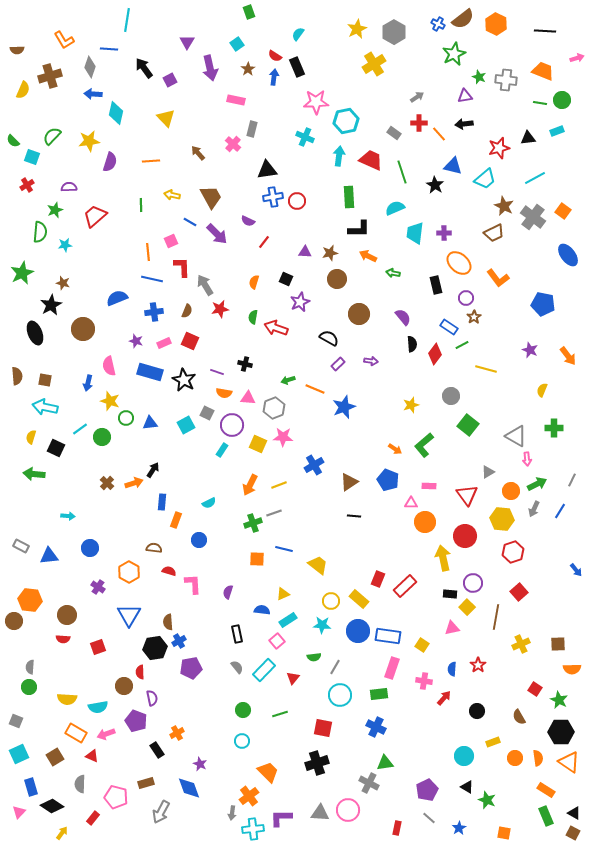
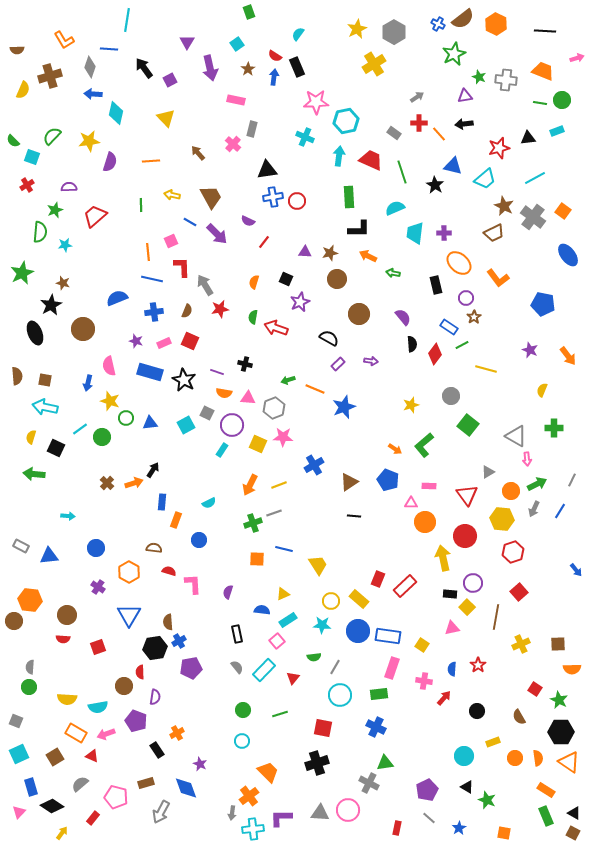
blue circle at (90, 548): moved 6 px right
yellow trapezoid at (318, 565): rotated 20 degrees clockwise
purple semicircle at (152, 698): moved 3 px right, 1 px up; rotated 21 degrees clockwise
gray semicircle at (80, 784): rotated 48 degrees clockwise
blue diamond at (189, 788): moved 3 px left
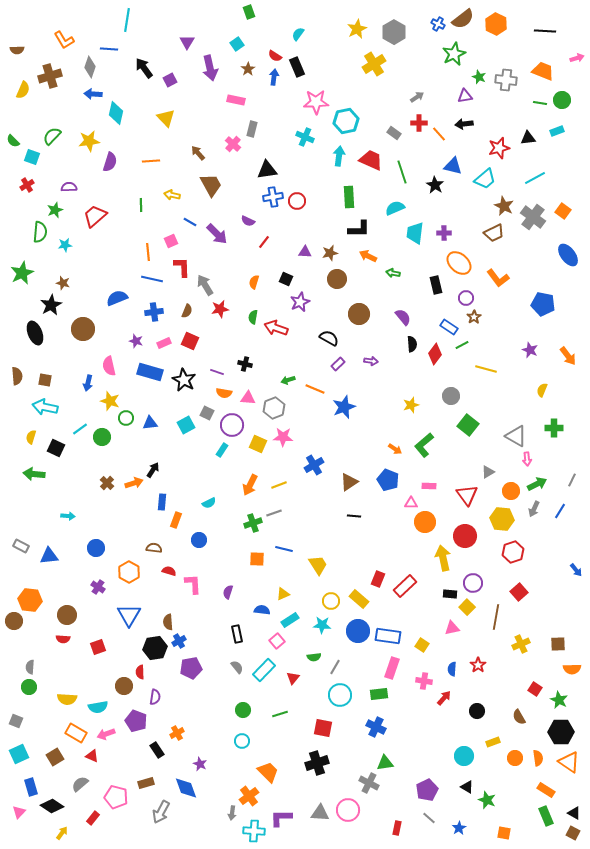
brown trapezoid at (211, 197): moved 12 px up
cyan rectangle at (288, 620): moved 2 px right
cyan cross at (253, 829): moved 1 px right, 2 px down; rotated 10 degrees clockwise
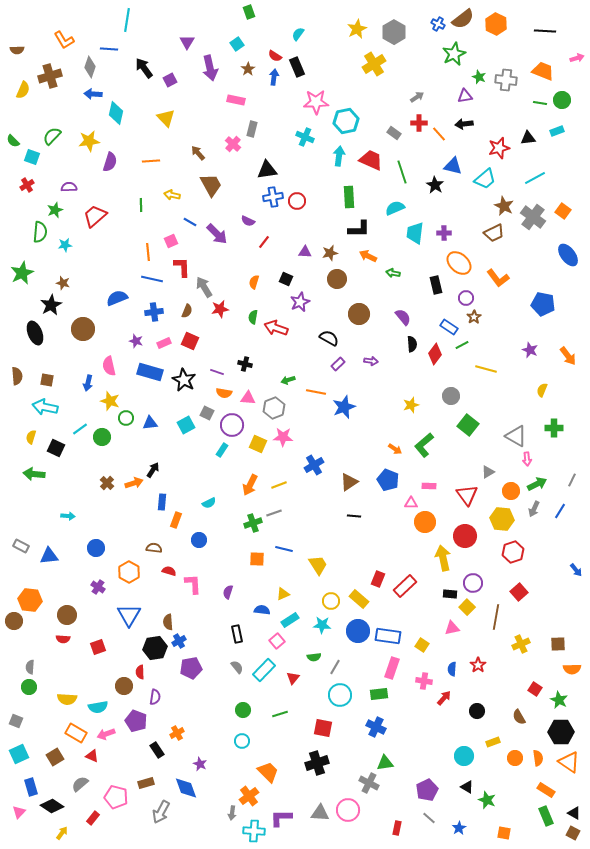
gray arrow at (205, 285): moved 1 px left, 2 px down
brown square at (45, 380): moved 2 px right
orange line at (315, 389): moved 1 px right, 3 px down; rotated 12 degrees counterclockwise
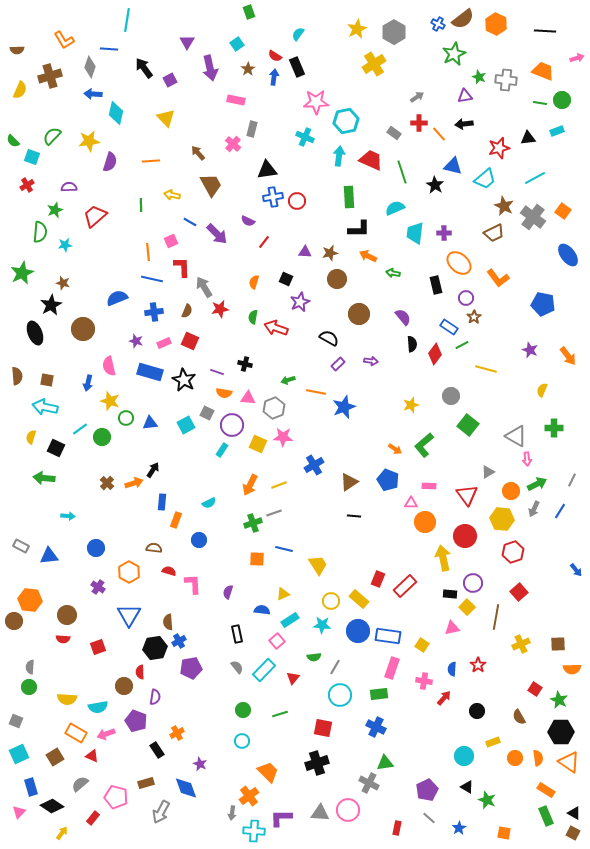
yellow semicircle at (23, 90): moved 3 px left
green arrow at (34, 474): moved 10 px right, 4 px down
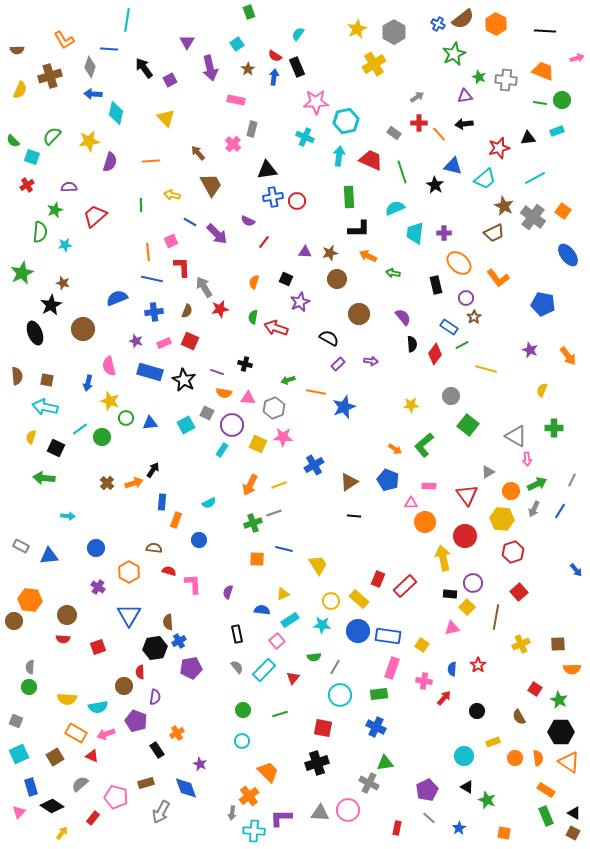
yellow star at (411, 405): rotated 14 degrees clockwise
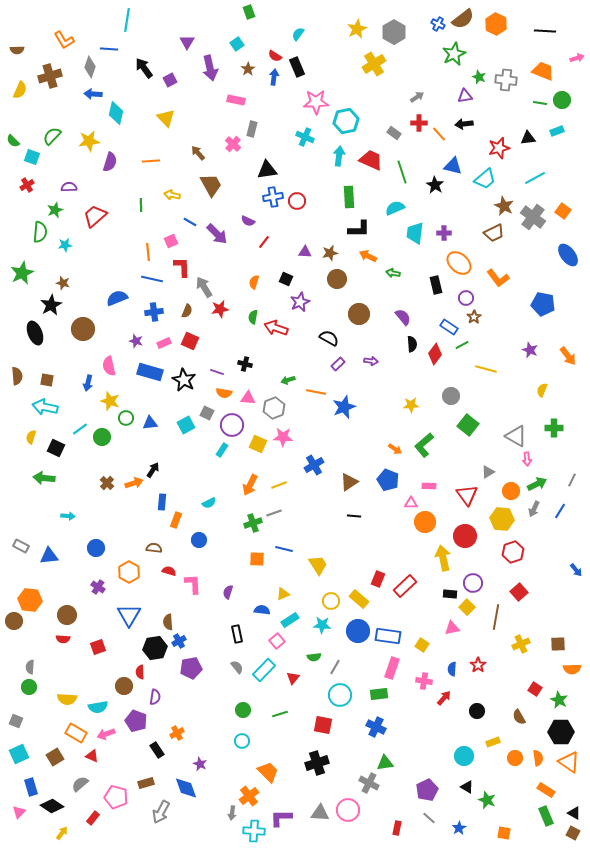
red square at (323, 728): moved 3 px up
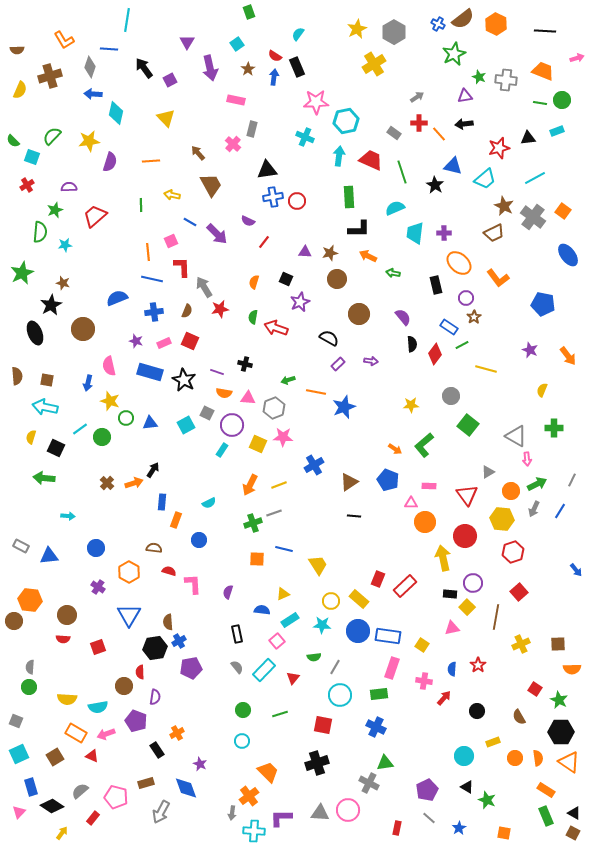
gray semicircle at (80, 784): moved 7 px down
